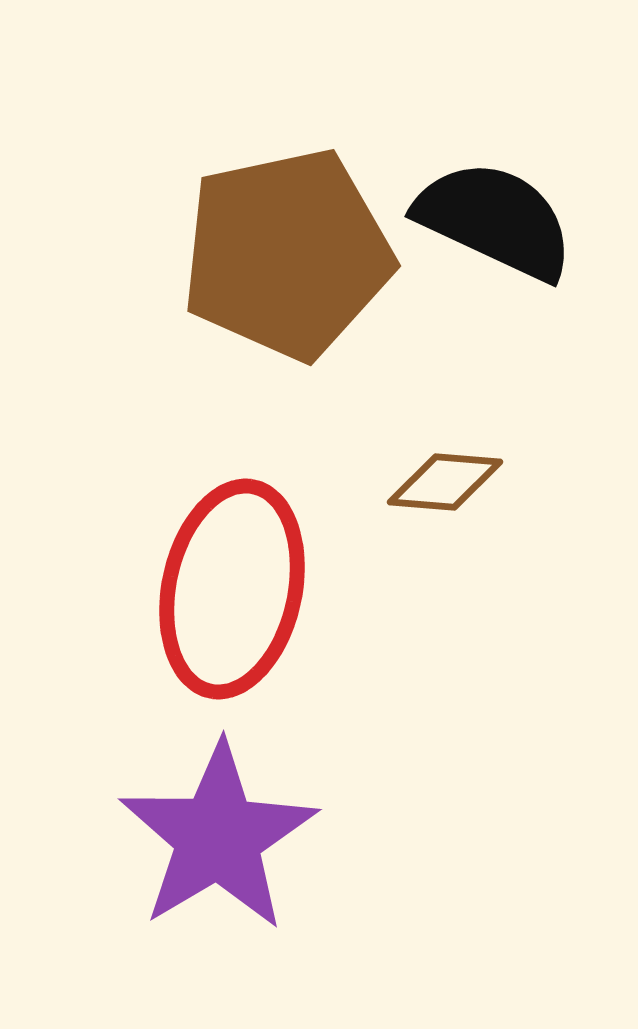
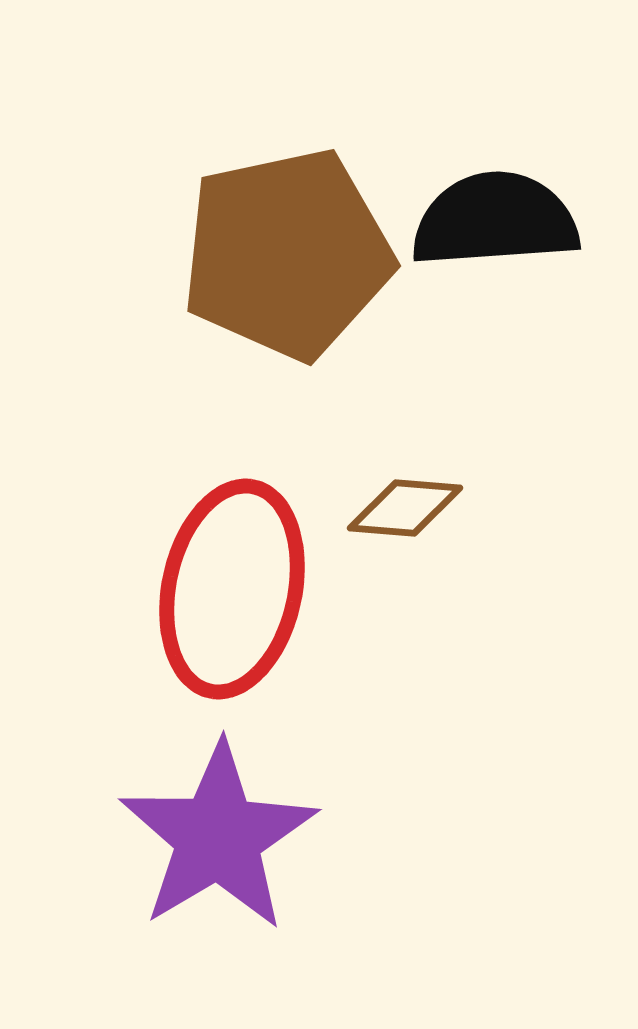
black semicircle: rotated 29 degrees counterclockwise
brown diamond: moved 40 px left, 26 px down
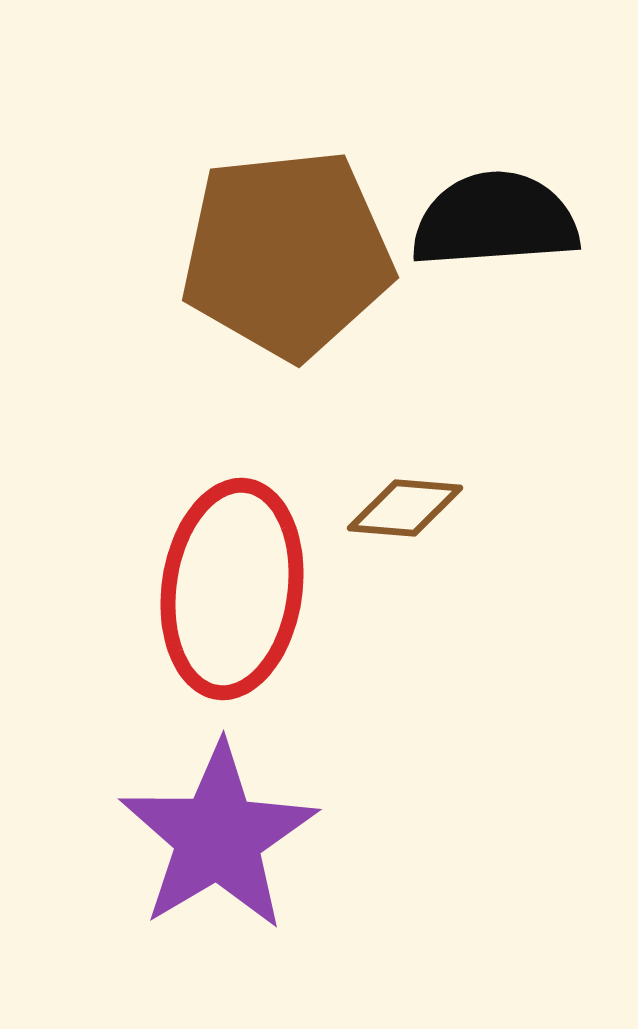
brown pentagon: rotated 6 degrees clockwise
red ellipse: rotated 4 degrees counterclockwise
